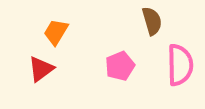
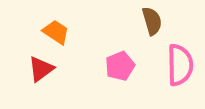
orange trapezoid: rotated 92 degrees clockwise
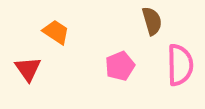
red triangle: moved 13 px left; rotated 28 degrees counterclockwise
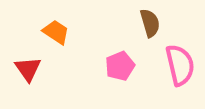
brown semicircle: moved 2 px left, 2 px down
pink semicircle: rotated 12 degrees counterclockwise
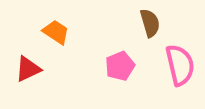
red triangle: rotated 40 degrees clockwise
